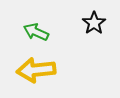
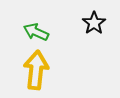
yellow arrow: rotated 102 degrees clockwise
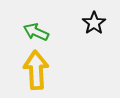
yellow arrow: rotated 9 degrees counterclockwise
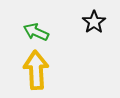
black star: moved 1 px up
